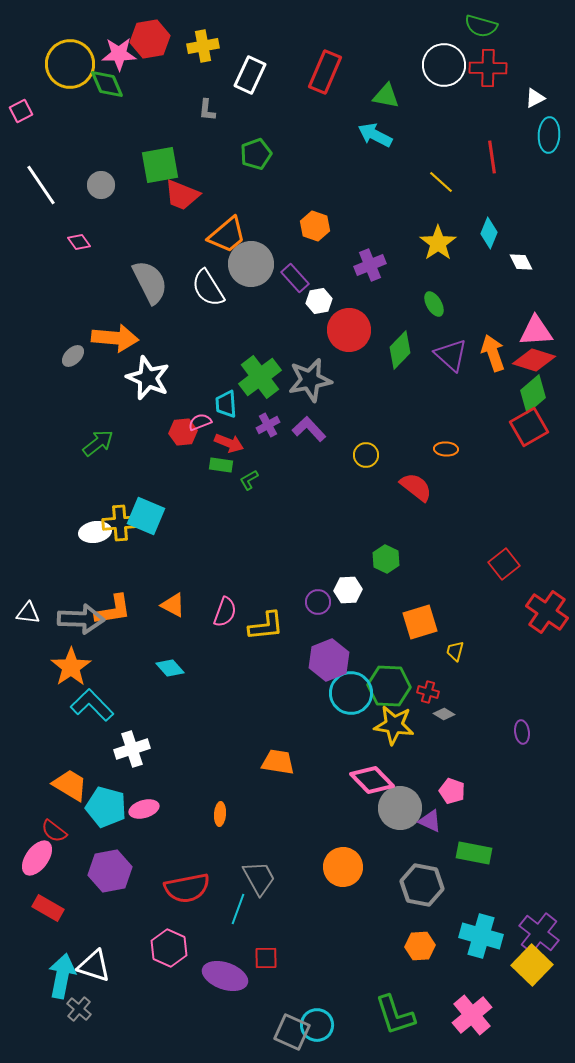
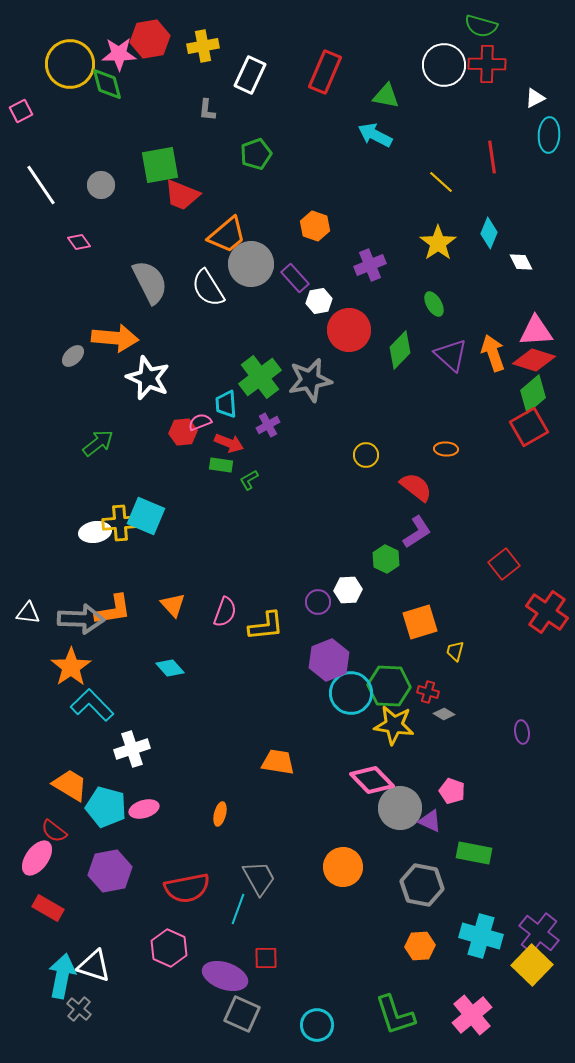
red cross at (488, 68): moved 1 px left, 4 px up
green diamond at (107, 84): rotated 9 degrees clockwise
purple L-shape at (309, 429): moved 108 px right, 103 px down; rotated 100 degrees clockwise
orange triangle at (173, 605): rotated 20 degrees clockwise
orange ellipse at (220, 814): rotated 10 degrees clockwise
gray square at (292, 1032): moved 50 px left, 18 px up
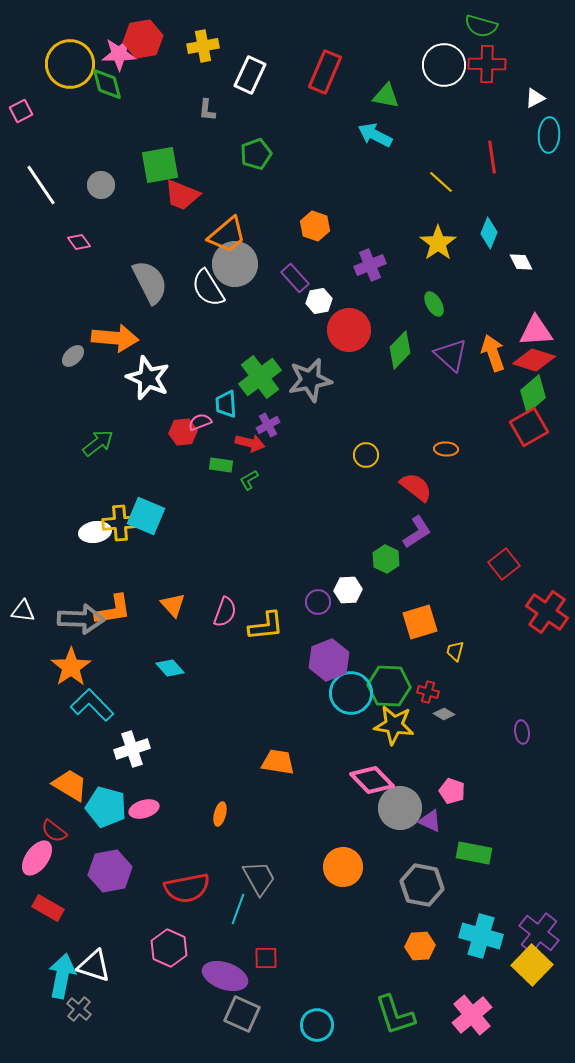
red hexagon at (150, 39): moved 7 px left
gray circle at (251, 264): moved 16 px left
red arrow at (229, 443): moved 21 px right; rotated 8 degrees counterclockwise
white triangle at (28, 613): moved 5 px left, 2 px up
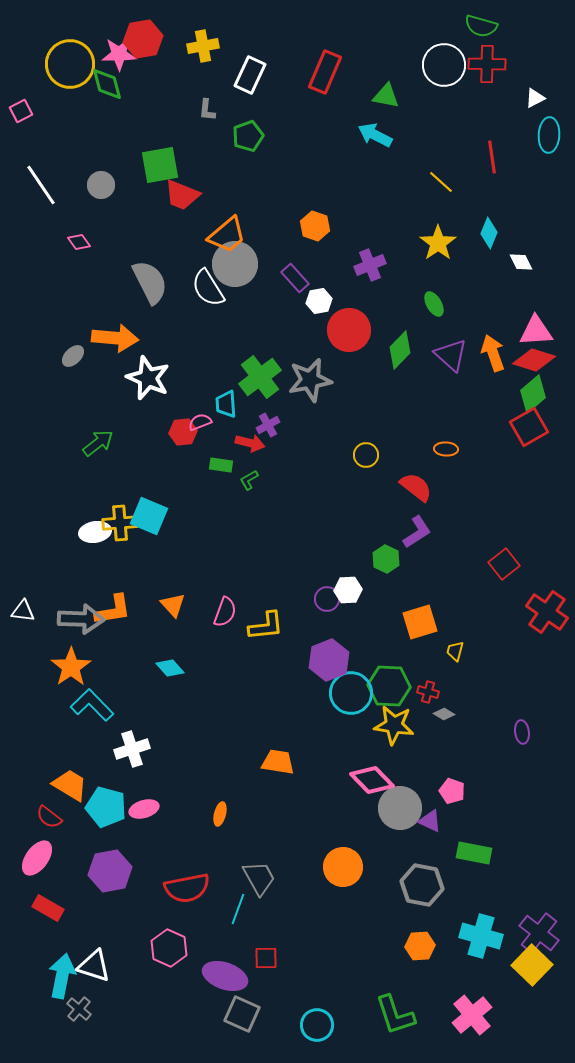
green pentagon at (256, 154): moved 8 px left, 18 px up
cyan square at (146, 516): moved 3 px right
purple circle at (318, 602): moved 9 px right, 3 px up
red semicircle at (54, 831): moved 5 px left, 14 px up
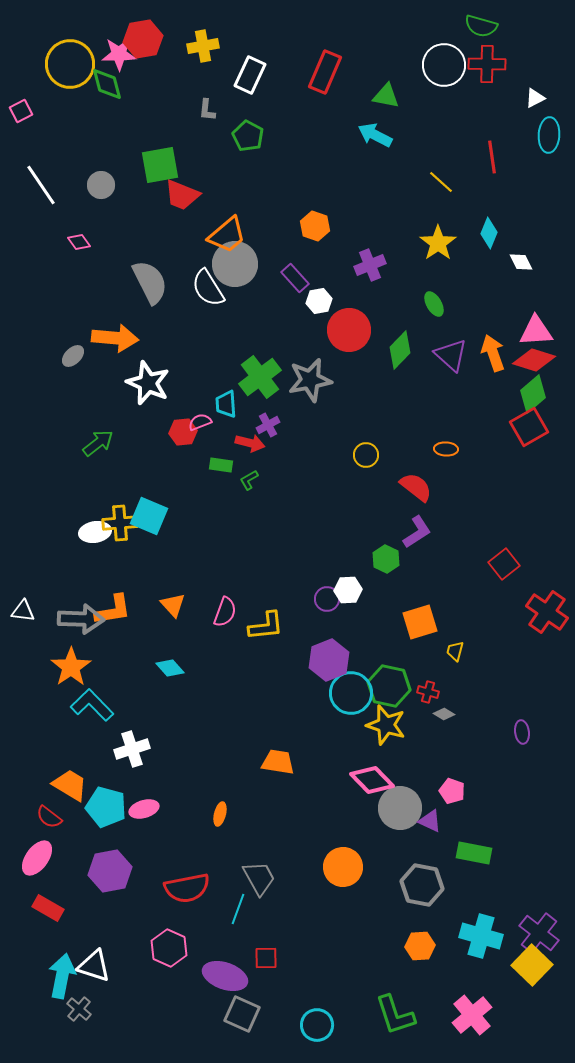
green pentagon at (248, 136): rotated 24 degrees counterclockwise
white star at (148, 378): moved 5 px down
green hexagon at (389, 686): rotated 9 degrees clockwise
yellow star at (394, 725): moved 8 px left; rotated 9 degrees clockwise
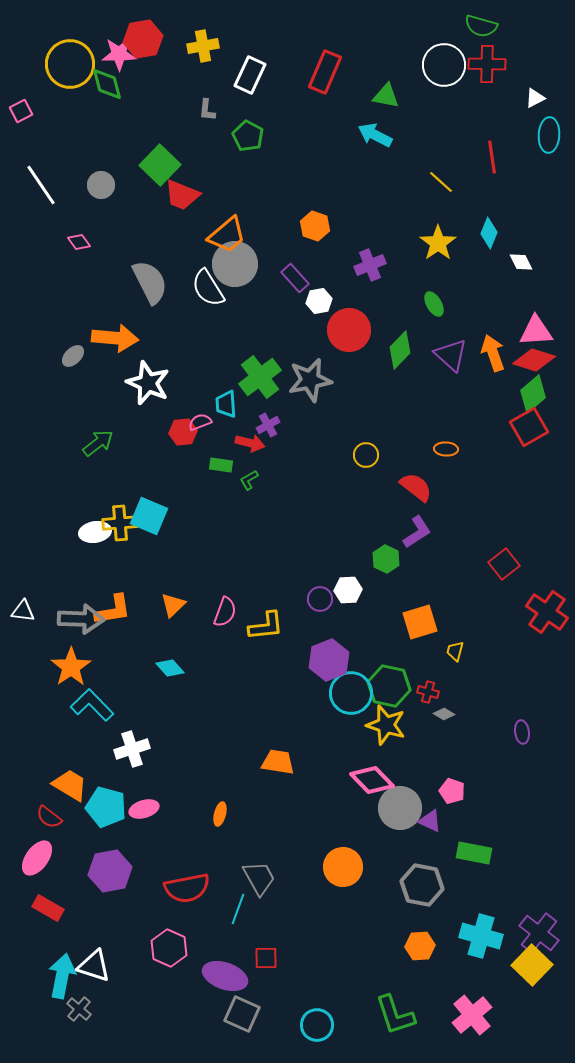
green square at (160, 165): rotated 36 degrees counterclockwise
purple circle at (327, 599): moved 7 px left
orange triangle at (173, 605): rotated 28 degrees clockwise
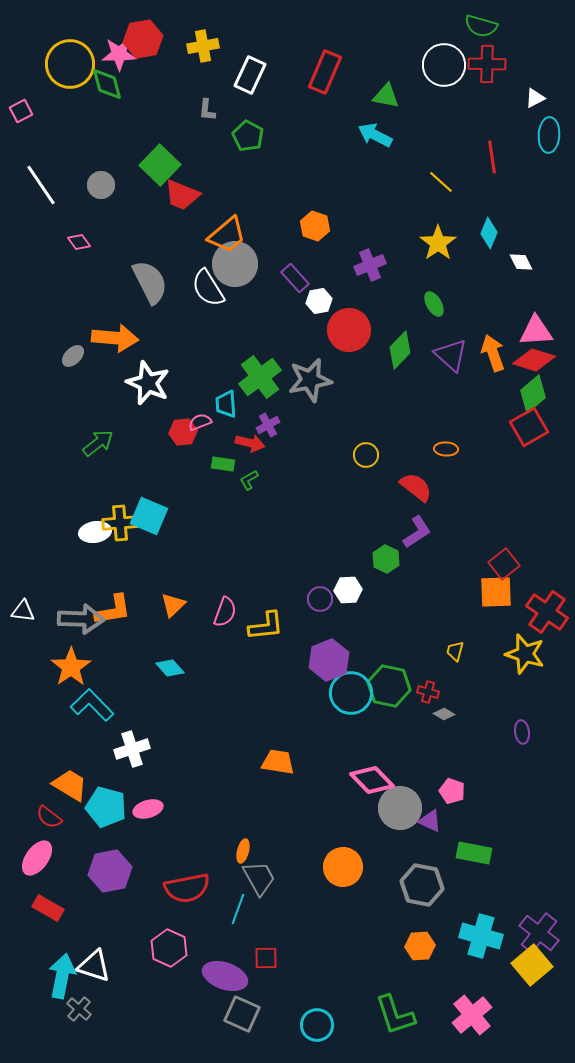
green rectangle at (221, 465): moved 2 px right, 1 px up
orange square at (420, 622): moved 76 px right, 30 px up; rotated 15 degrees clockwise
yellow star at (386, 725): moved 139 px right, 71 px up
pink ellipse at (144, 809): moved 4 px right
orange ellipse at (220, 814): moved 23 px right, 37 px down
yellow square at (532, 965): rotated 6 degrees clockwise
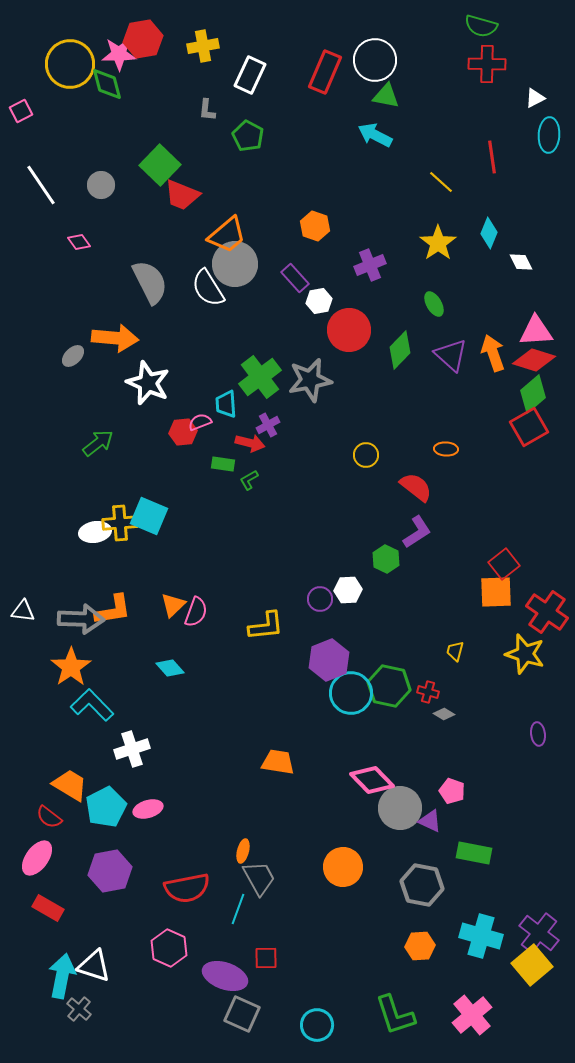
white circle at (444, 65): moved 69 px left, 5 px up
pink semicircle at (225, 612): moved 29 px left
purple ellipse at (522, 732): moved 16 px right, 2 px down
cyan pentagon at (106, 807): rotated 30 degrees clockwise
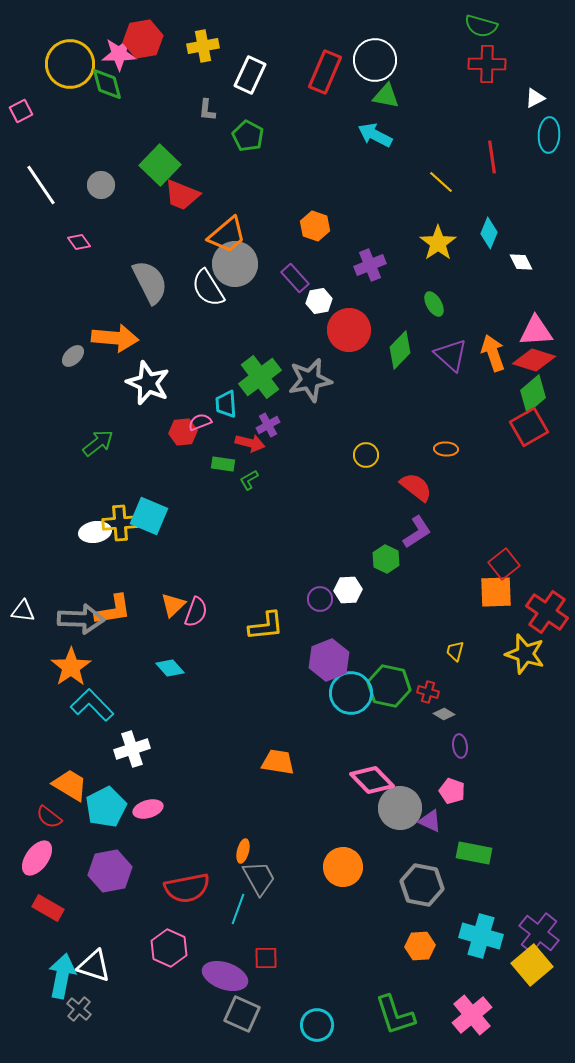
purple ellipse at (538, 734): moved 78 px left, 12 px down
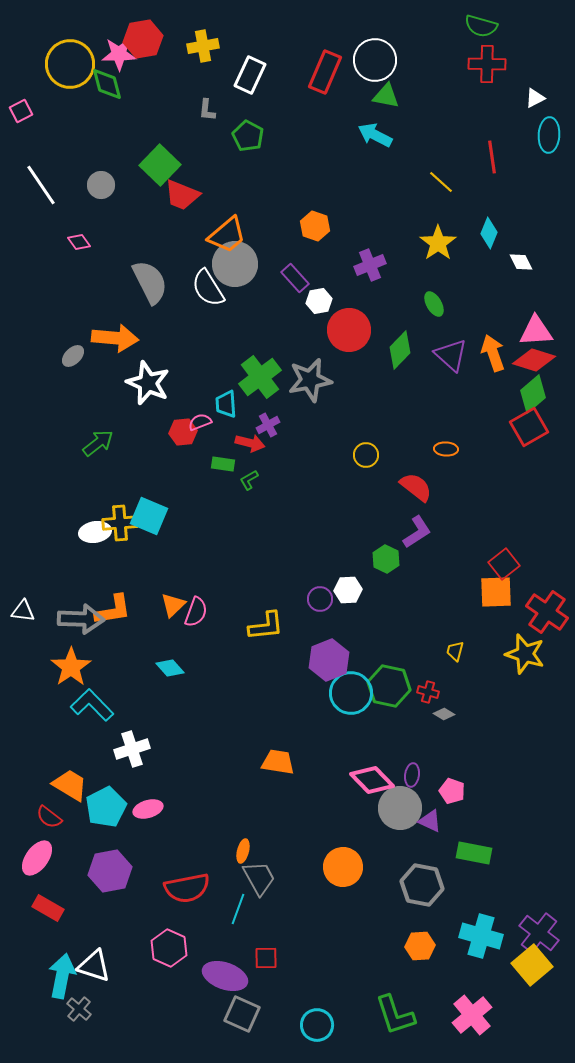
purple ellipse at (460, 746): moved 48 px left, 29 px down; rotated 15 degrees clockwise
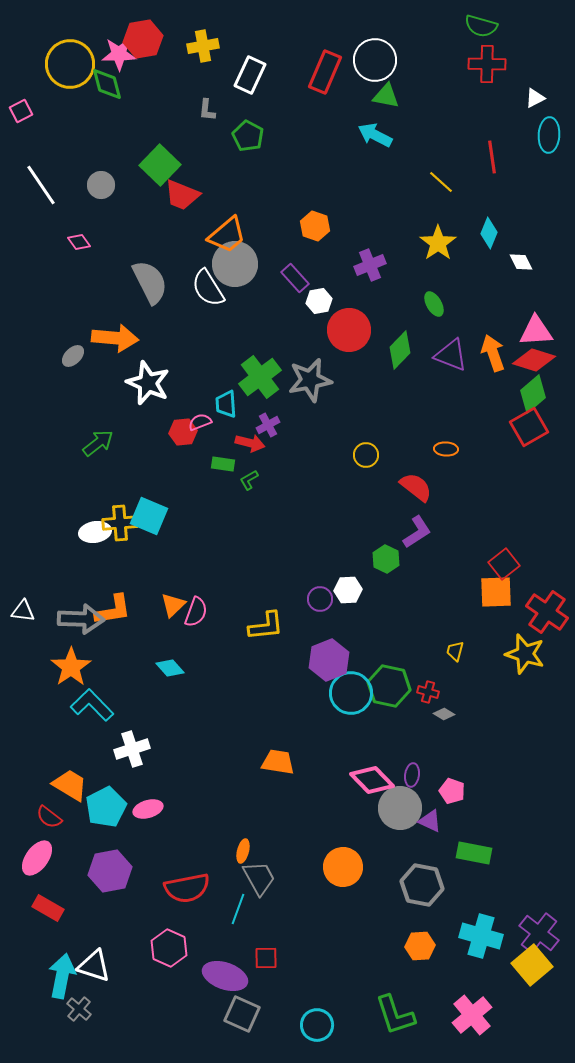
purple triangle at (451, 355): rotated 21 degrees counterclockwise
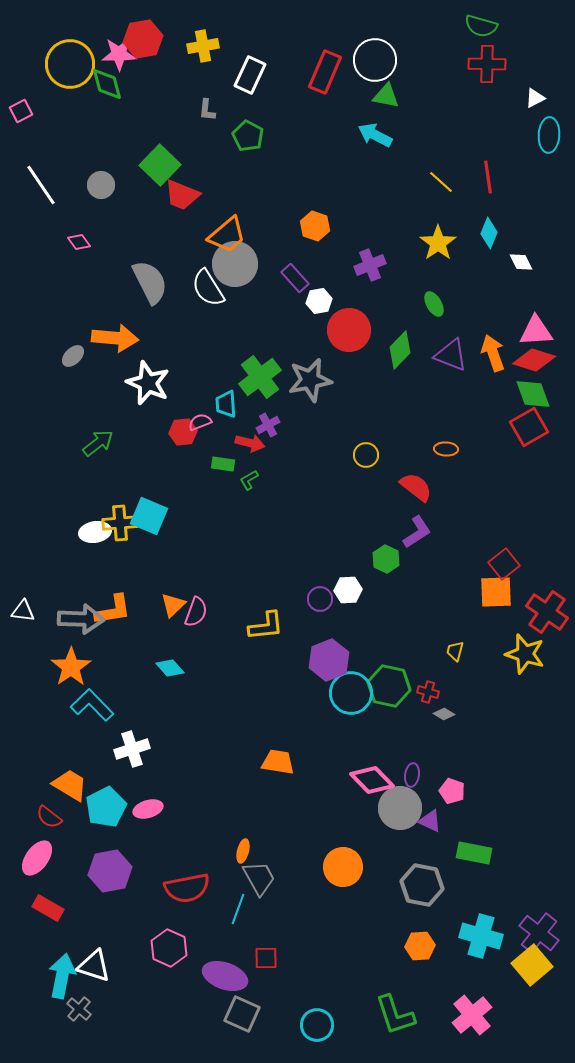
red line at (492, 157): moved 4 px left, 20 px down
green diamond at (533, 394): rotated 69 degrees counterclockwise
